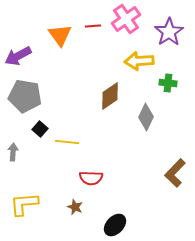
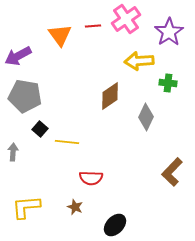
brown L-shape: moved 3 px left, 1 px up
yellow L-shape: moved 2 px right, 3 px down
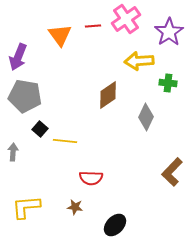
purple arrow: moved 1 px down; rotated 40 degrees counterclockwise
brown diamond: moved 2 px left, 1 px up
yellow line: moved 2 px left, 1 px up
brown star: rotated 14 degrees counterclockwise
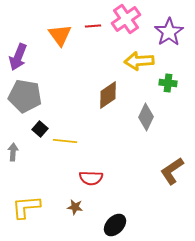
brown L-shape: moved 1 px up; rotated 12 degrees clockwise
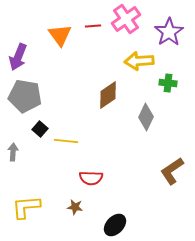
yellow line: moved 1 px right
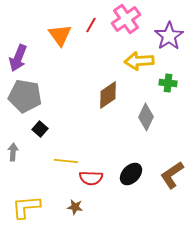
red line: moved 2 px left, 1 px up; rotated 56 degrees counterclockwise
purple star: moved 4 px down
purple arrow: moved 1 px down
yellow line: moved 20 px down
brown L-shape: moved 4 px down
black ellipse: moved 16 px right, 51 px up
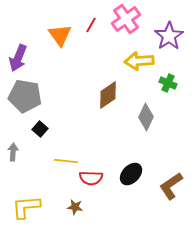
green cross: rotated 18 degrees clockwise
brown L-shape: moved 1 px left, 11 px down
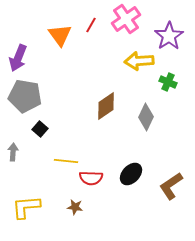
green cross: moved 1 px up
brown diamond: moved 2 px left, 11 px down
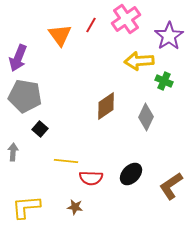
green cross: moved 4 px left, 1 px up
